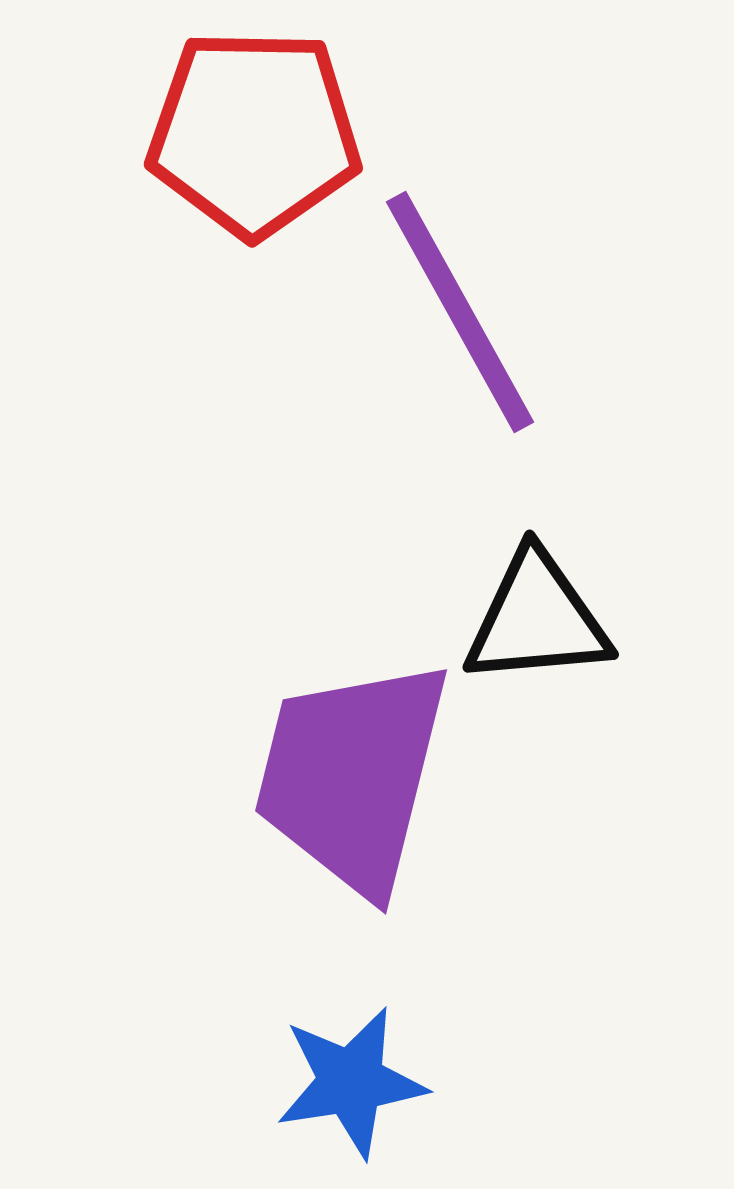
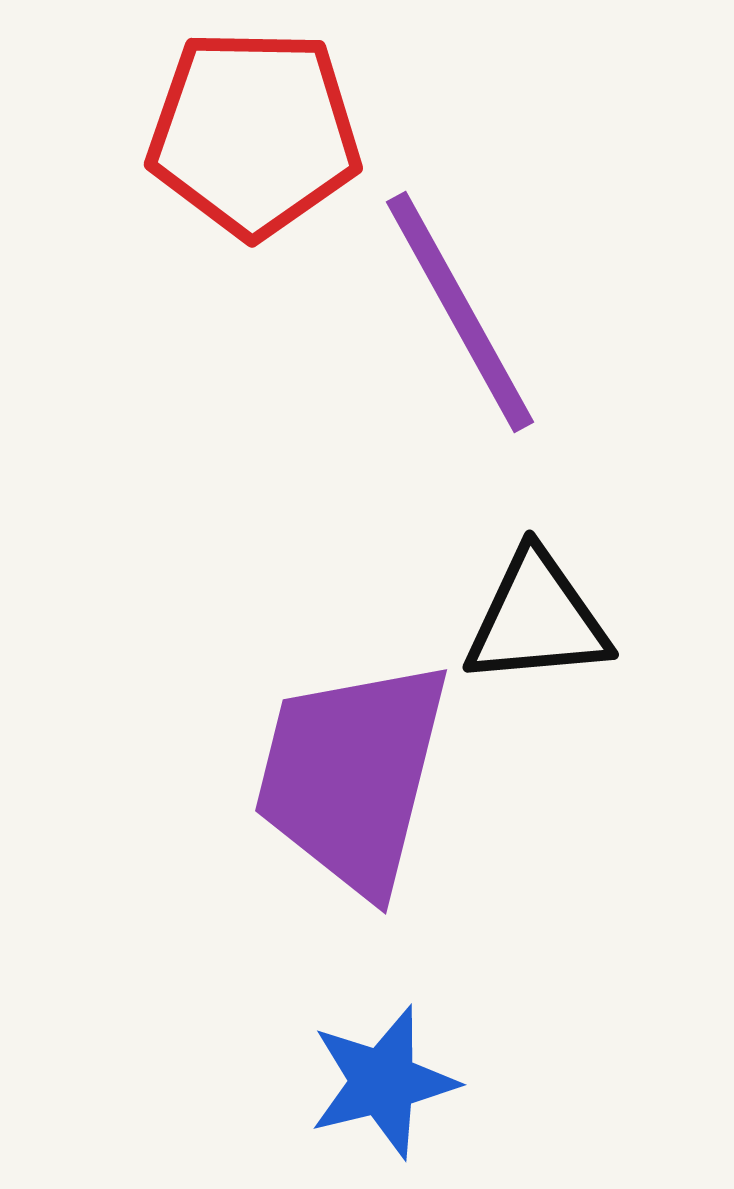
blue star: moved 32 px right; rotated 5 degrees counterclockwise
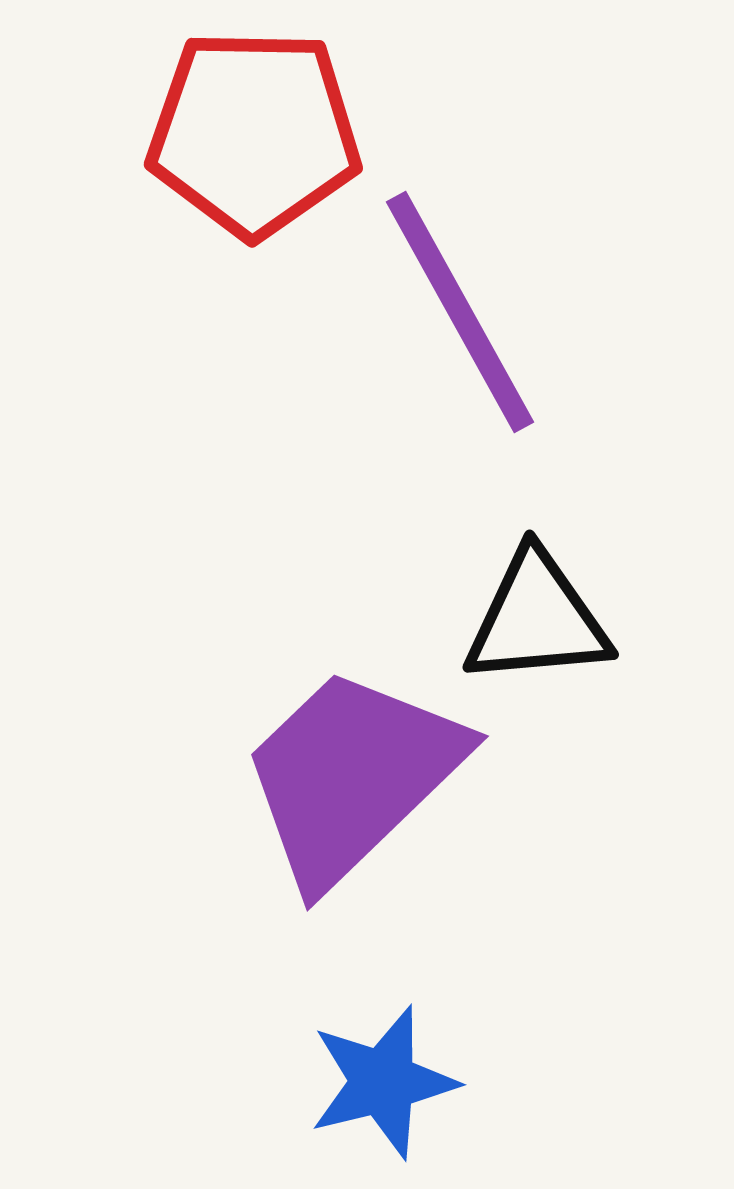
purple trapezoid: rotated 32 degrees clockwise
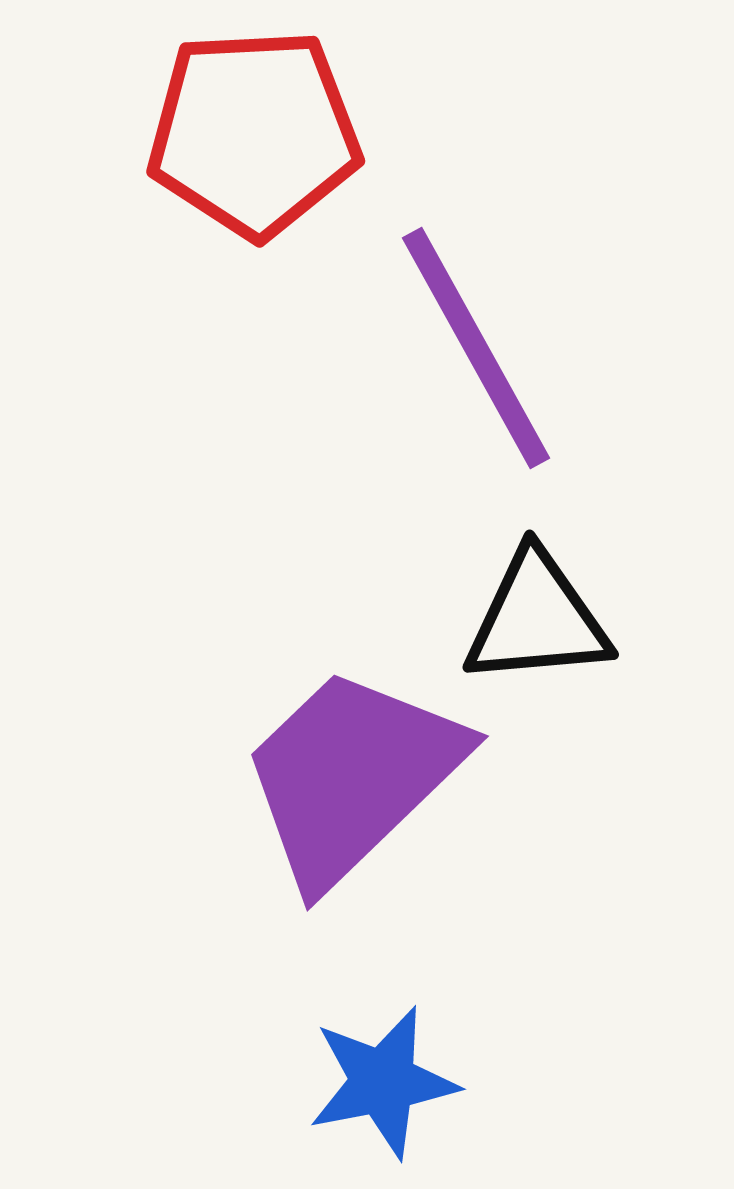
red pentagon: rotated 4 degrees counterclockwise
purple line: moved 16 px right, 36 px down
blue star: rotated 3 degrees clockwise
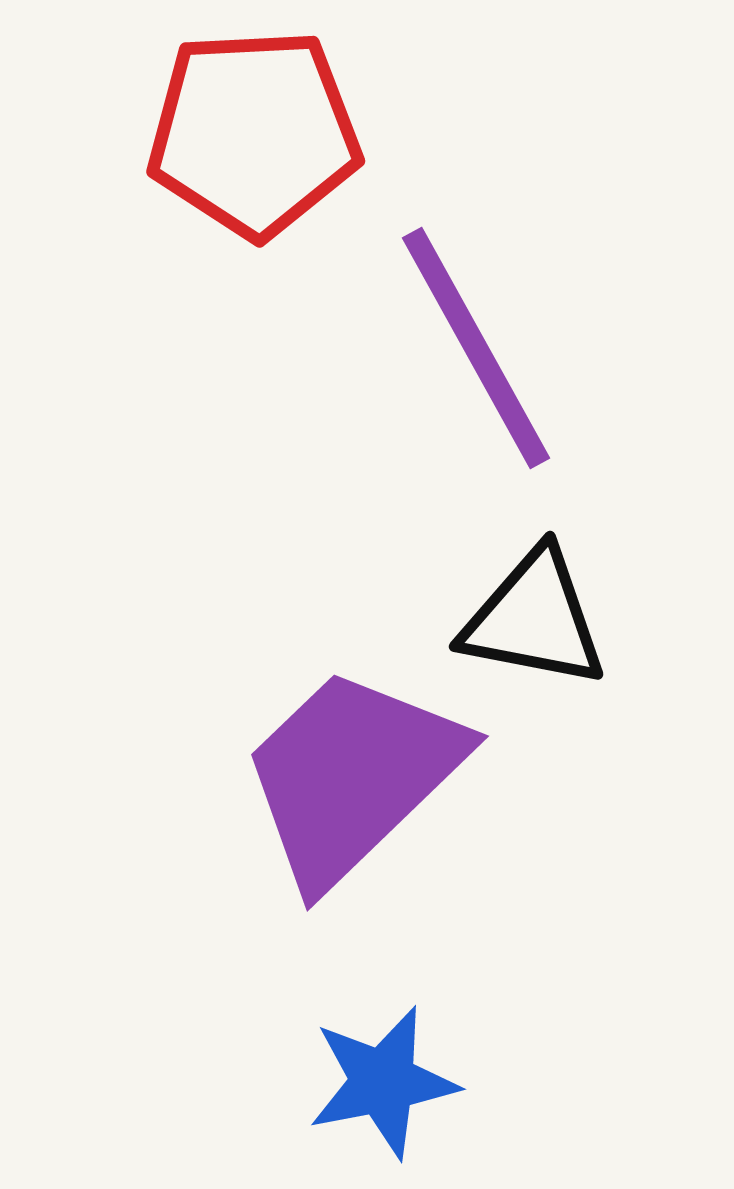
black triangle: moved 3 px left; rotated 16 degrees clockwise
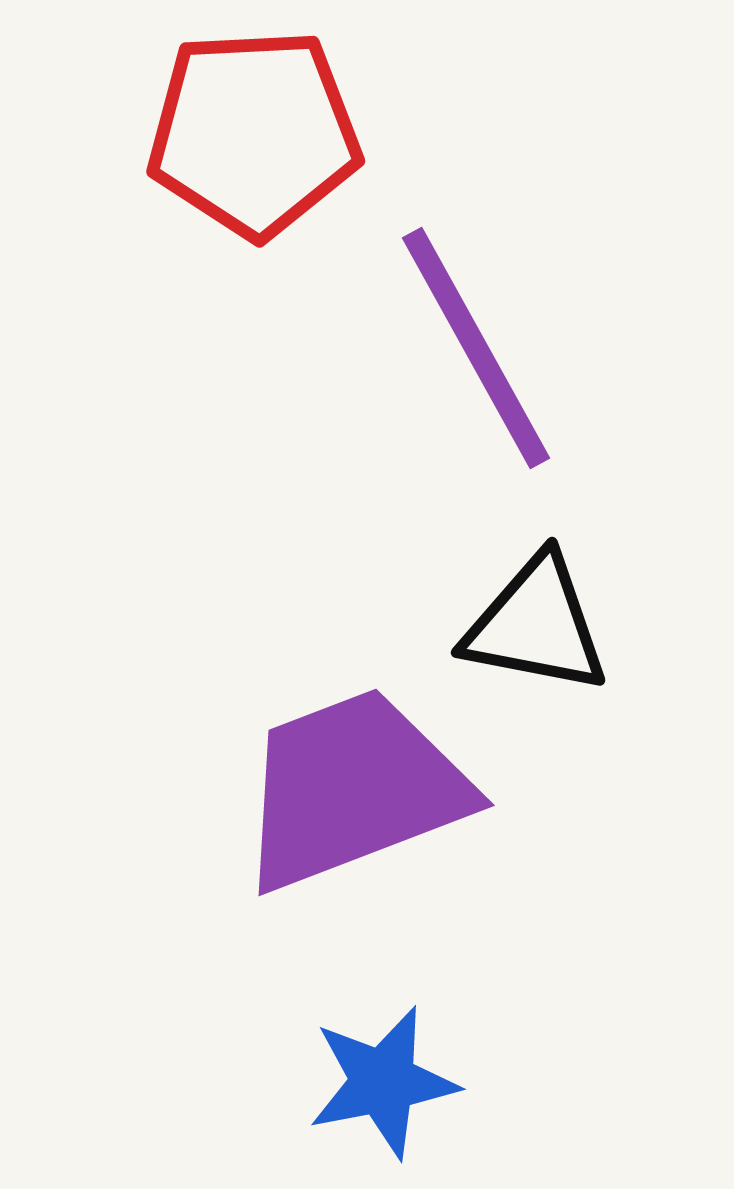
black triangle: moved 2 px right, 6 px down
purple trapezoid: moved 1 px right, 13 px down; rotated 23 degrees clockwise
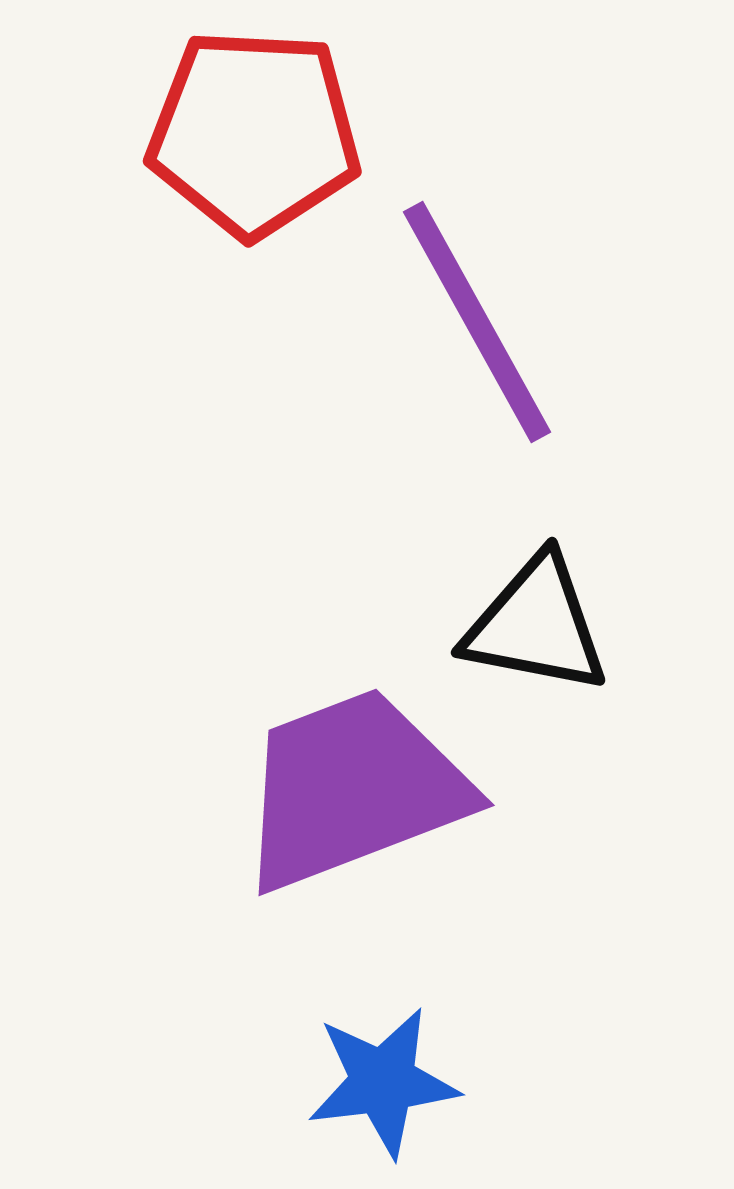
red pentagon: rotated 6 degrees clockwise
purple line: moved 1 px right, 26 px up
blue star: rotated 4 degrees clockwise
